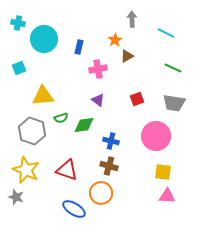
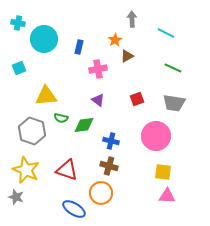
yellow triangle: moved 3 px right
green semicircle: rotated 32 degrees clockwise
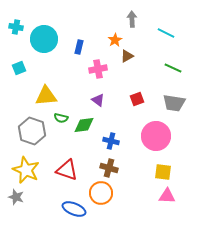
cyan cross: moved 2 px left, 4 px down
brown cross: moved 2 px down
blue ellipse: rotated 10 degrees counterclockwise
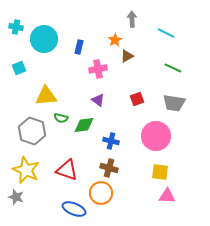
yellow square: moved 3 px left
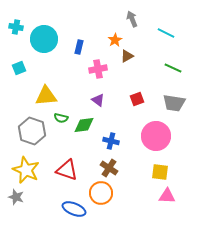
gray arrow: rotated 21 degrees counterclockwise
brown cross: rotated 18 degrees clockwise
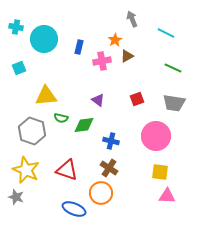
pink cross: moved 4 px right, 8 px up
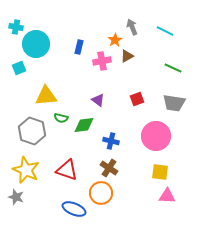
gray arrow: moved 8 px down
cyan line: moved 1 px left, 2 px up
cyan circle: moved 8 px left, 5 px down
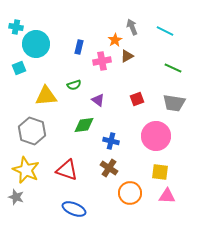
green semicircle: moved 13 px right, 33 px up; rotated 32 degrees counterclockwise
orange circle: moved 29 px right
